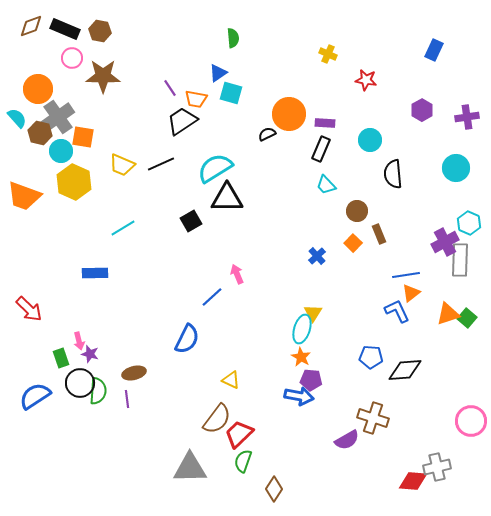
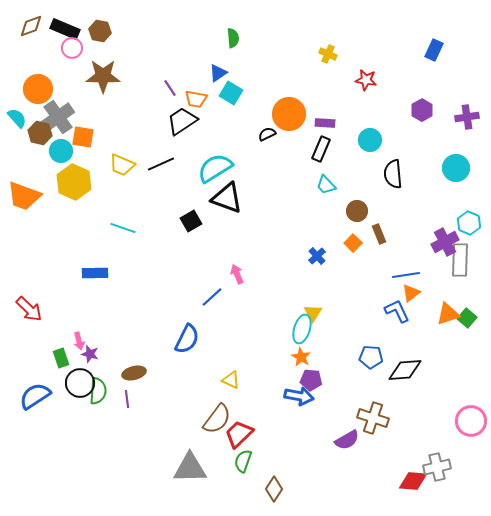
pink circle at (72, 58): moved 10 px up
cyan square at (231, 93): rotated 15 degrees clockwise
black triangle at (227, 198): rotated 20 degrees clockwise
cyan line at (123, 228): rotated 50 degrees clockwise
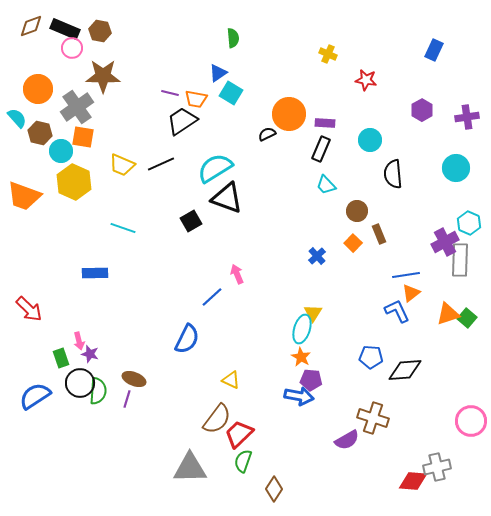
purple line at (170, 88): moved 5 px down; rotated 42 degrees counterclockwise
gray cross at (58, 117): moved 19 px right, 10 px up
brown ellipse at (134, 373): moved 6 px down; rotated 35 degrees clockwise
purple line at (127, 399): rotated 24 degrees clockwise
